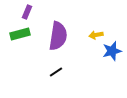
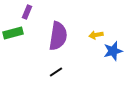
green rectangle: moved 7 px left, 1 px up
blue star: moved 1 px right
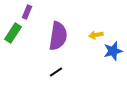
green rectangle: rotated 42 degrees counterclockwise
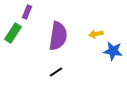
yellow arrow: moved 1 px up
blue star: rotated 24 degrees clockwise
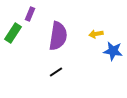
purple rectangle: moved 3 px right, 2 px down
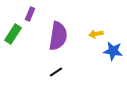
green rectangle: moved 1 px down
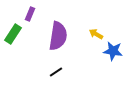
yellow arrow: rotated 40 degrees clockwise
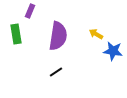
purple rectangle: moved 3 px up
green rectangle: moved 3 px right; rotated 42 degrees counterclockwise
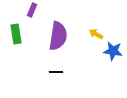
purple rectangle: moved 2 px right, 1 px up
black line: rotated 32 degrees clockwise
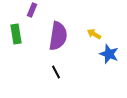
yellow arrow: moved 2 px left
blue star: moved 4 px left, 3 px down; rotated 12 degrees clockwise
black line: rotated 64 degrees clockwise
